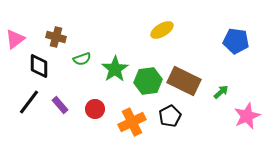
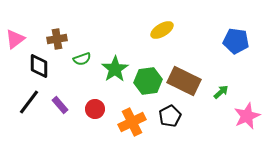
brown cross: moved 1 px right, 2 px down; rotated 24 degrees counterclockwise
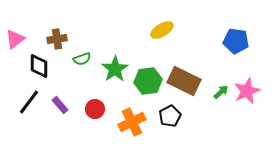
pink star: moved 25 px up
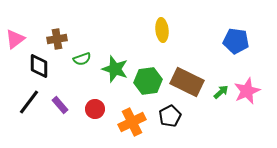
yellow ellipse: rotated 65 degrees counterclockwise
green star: rotated 20 degrees counterclockwise
brown rectangle: moved 3 px right, 1 px down
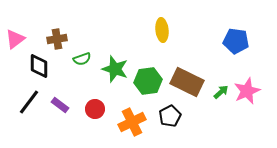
purple rectangle: rotated 12 degrees counterclockwise
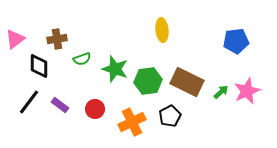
blue pentagon: rotated 15 degrees counterclockwise
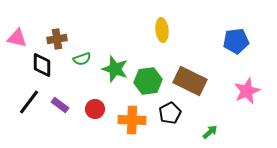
pink triangle: moved 2 px right, 1 px up; rotated 50 degrees clockwise
black diamond: moved 3 px right, 1 px up
brown rectangle: moved 3 px right, 1 px up
green arrow: moved 11 px left, 40 px down
black pentagon: moved 3 px up
orange cross: moved 2 px up; rotated 28 degrees clockwise
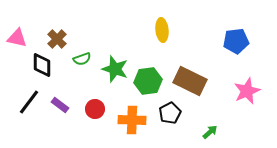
brown cross: rotated 36 degrees counterclockwise
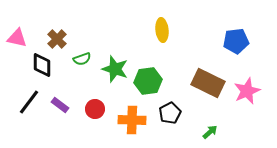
brown rectangle: moved 18 px right, 2 px down
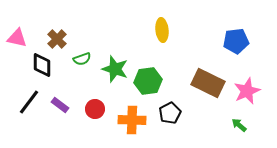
green arrow: moved 29 px right, 7 px up; rotated 98 degrees counterclockwise
